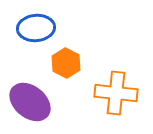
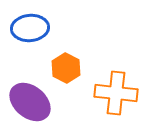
blue ellipse: moved 6 px left
orange hexagon: moved 5 px down
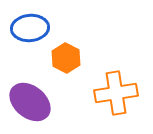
orange hexagon: moved 10 px up
orange cross: rotated 15 degrees counterclockwise
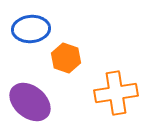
blue ellipse: moved 1 px right, 1 px down
orange hexagon: rotated 8 degrees counterclockwise
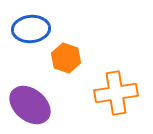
purple ellipse: moved 3 px down
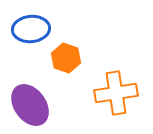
purple ellipse: rotated 15 degrees clockwise
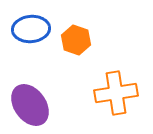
orange hexagon: moved 10 px right, 18 px up
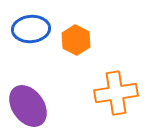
orange hexagon: rotated 8 degrees clockwise
purple ellipse: moved 2 px left, 1 px down
